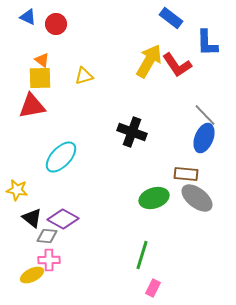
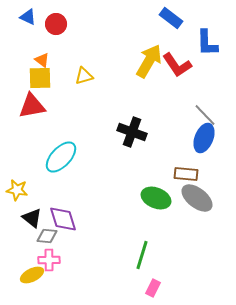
green ellipse: moved 2 px right; rotated 40 degrees clockwise
purple diamond: rotated 44 degrees clockwise
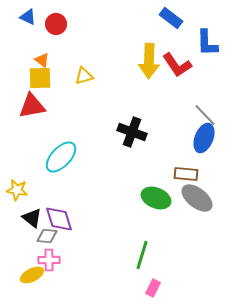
yellow arrow: rotated 152 degrees clockwise
purple diamond: moved 4 px left
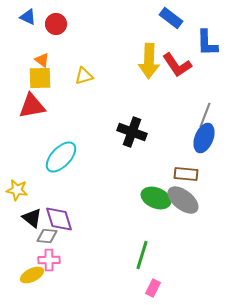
gray line: rotated 65 degrees clockwise
gray ellipse: moved 14 px left, 2 px down
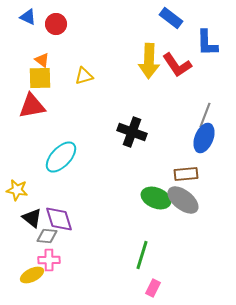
brown rectangle: rotated 10 degrees counterclockwise
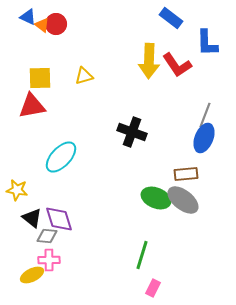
orange triangle: moved 35 px up
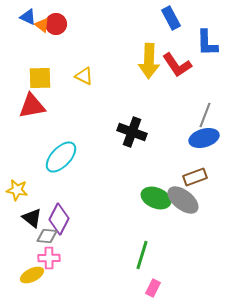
blue rectangle: rotated 25 degrees clockwise
yellow triangle: rotated 42 degrees clockwise
blue ellipse: rotated 52 degrees clockwise
brown rectangle: moved 9 px right, 3 px down; rotated 15 degrees counterclockwise
purple diamond: rotated 44 degrees clockwise
pink cross: moved 2 px up
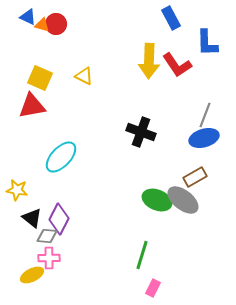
orange triangle: rotated 21 degrees counterclockwise
yellow square: rotated 25 degrees clockwise
black cross: moved 9 px right
brown rectangle: rotated 10 degrees counterclockwise
green ellipse: moved 1 px right, 2 px down
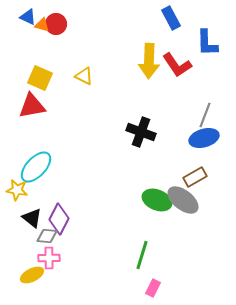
cyan ellipse: moved 25 px left, 10 px down
